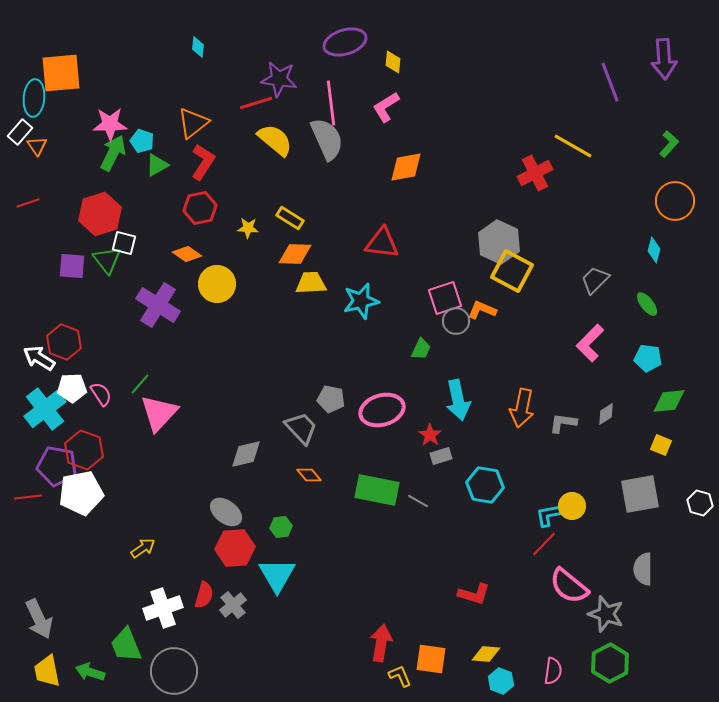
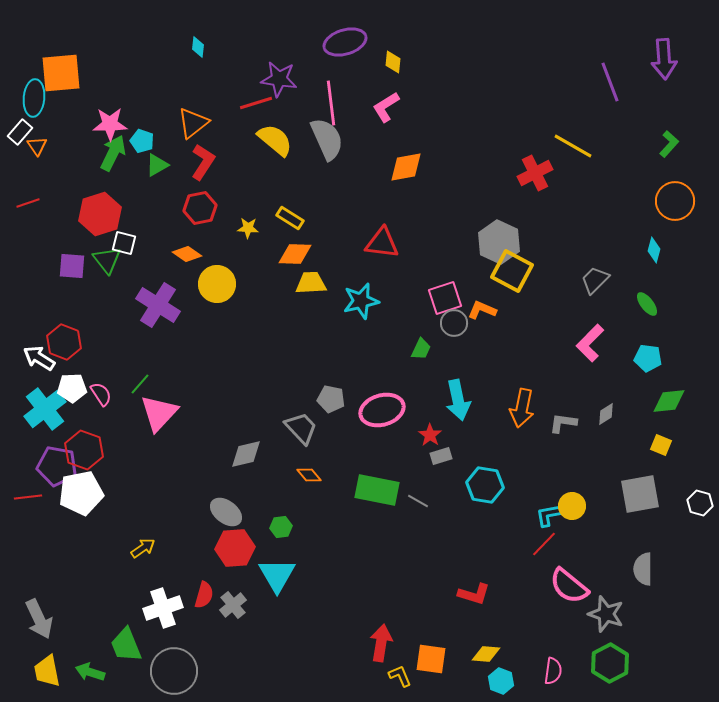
gray circle at (456, 321): moved 2 px left, 2 px down
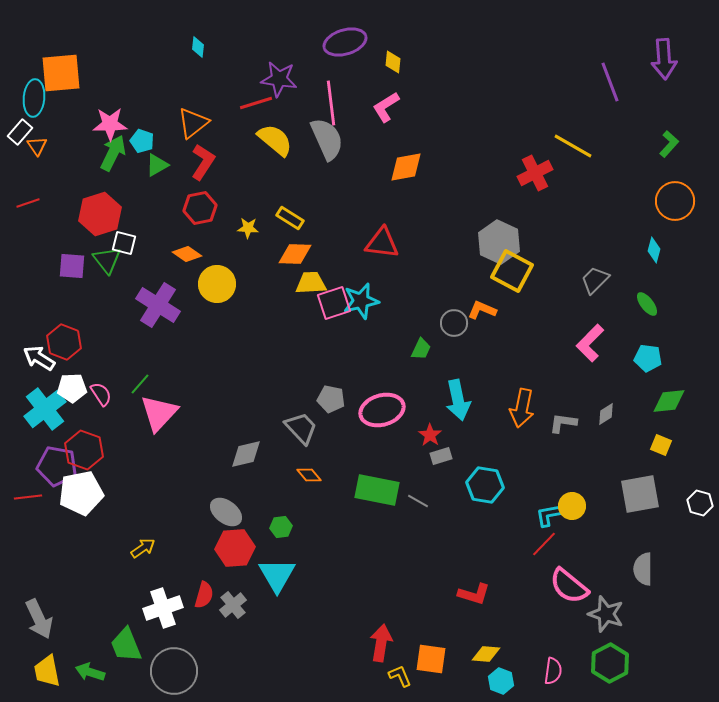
pink square at (445, 298): moved 111 px left, 5 px down
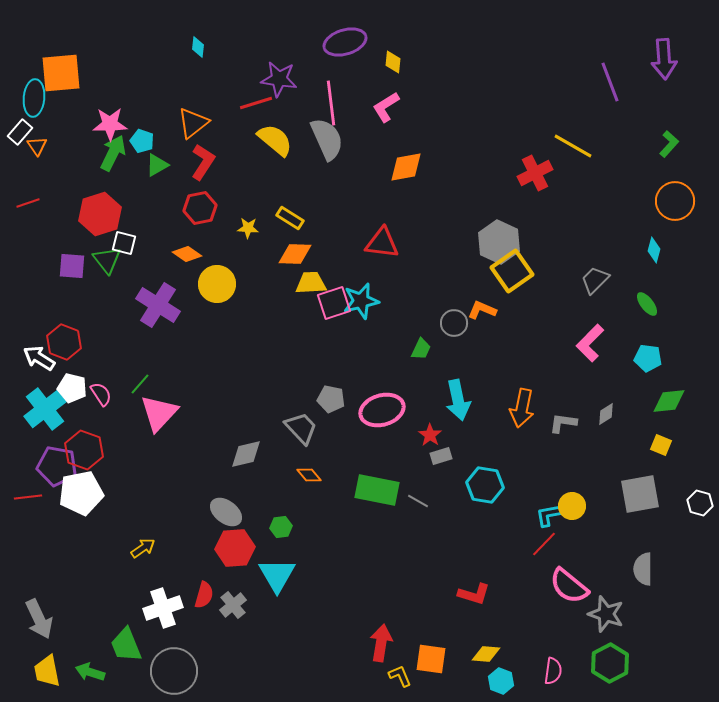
yellow square at (512, 271): rotated 27 degrees clockwise
white pentagon at (72, 388): rotated 16 degrees clockwise
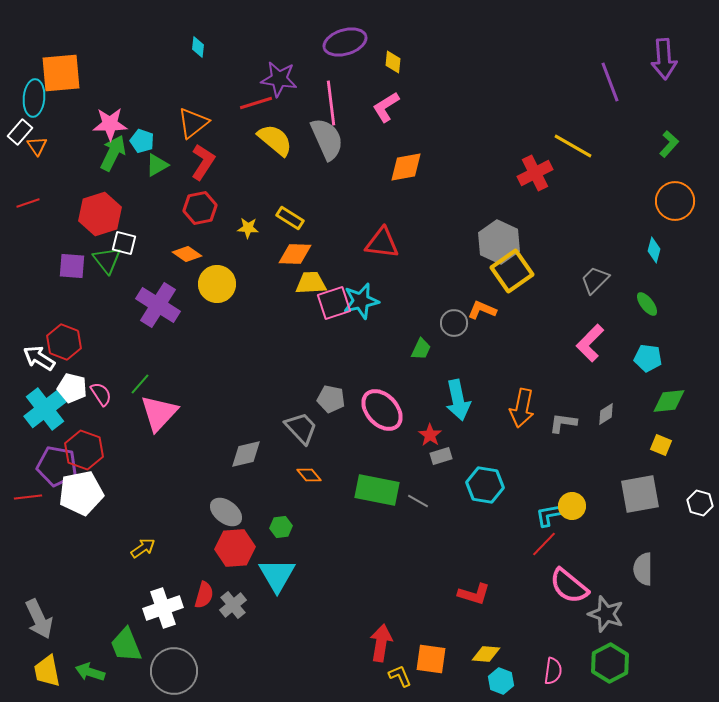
pink ellipse at (382, 410): rotated 63 degrees clockwise
